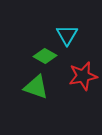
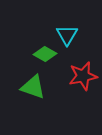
green diamond: moved 2 px up
green triangle: moved 3 px left
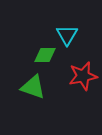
green diamond: moved 1 px down; rotated 30 degrees counterclockwise
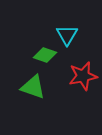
green diamond: rotated 20 degrees clockwise
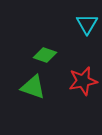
cyan triangle: moved 20 px right, 11 px up
red star: moved 5 px down
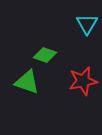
green triangle: moved 6 px left, 5 px up
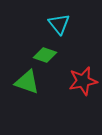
cyan triangle: moved 28 px left; rotated 10 degrees counterclockwise
